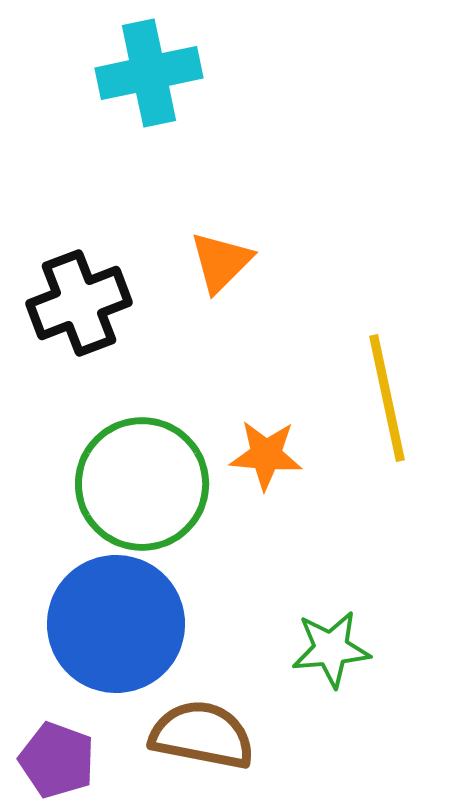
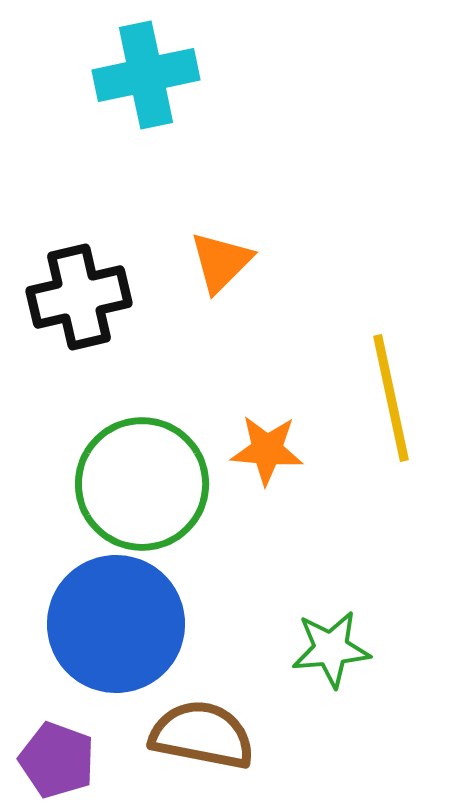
cyan cross: moved 3 px left, 2 px down
black cross: moved 6 px up; rotated 8 degrees clockwise
yellow line: moved 4 px right
orange star: moved 1 px right, 5 px up
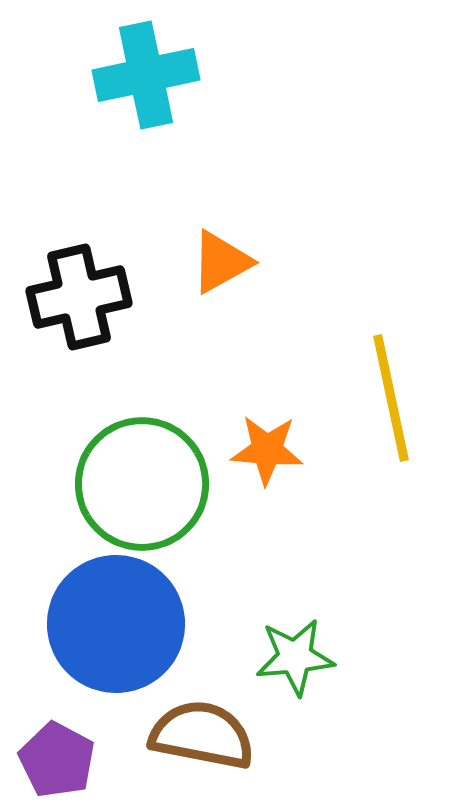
orange triangle: rotated 16 degrees clockwise
green star: moved 36 px left, 8 px down
purple pentagon: rotated 8 degrees clockwise
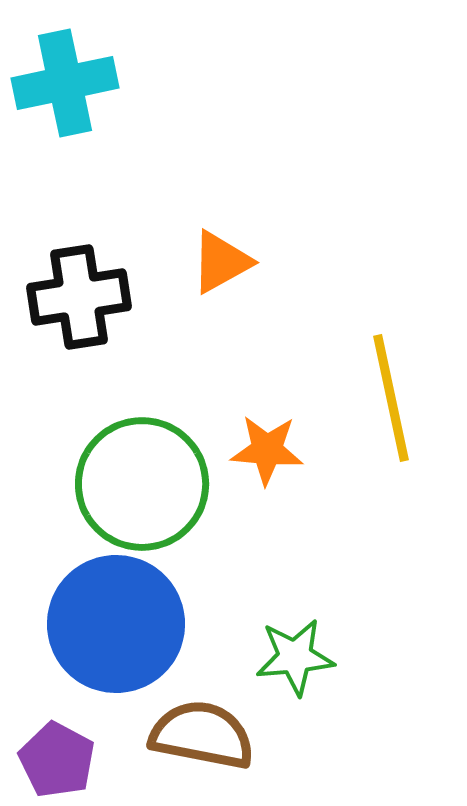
cyan cross: moved 81 px left, 8 px down
black cross: rotated 4 degrees clockwise
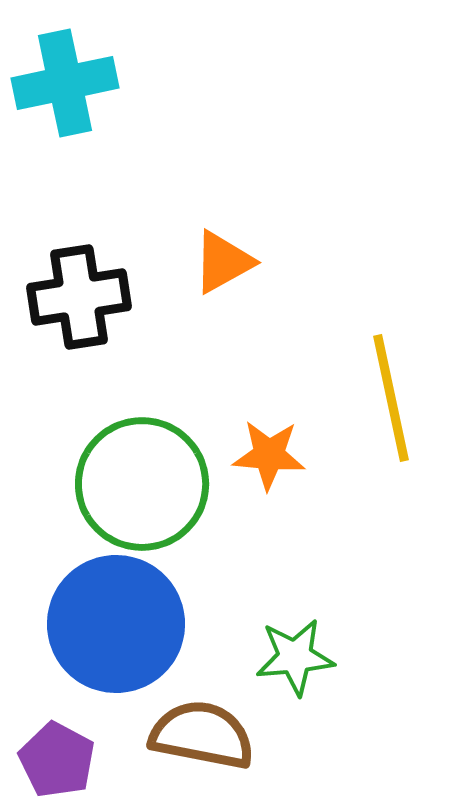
orange triangle: moved 2 px right
orange star: moved 2 px right, 5 px down
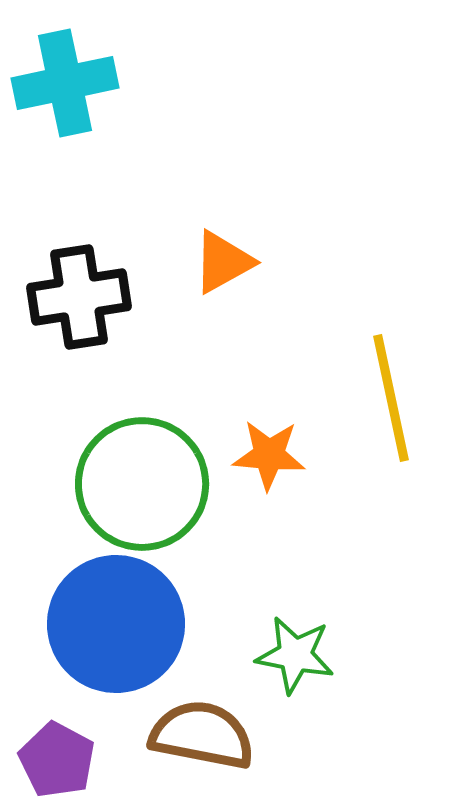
green star: moved 2 px up; rotated 16 degrees clockwise
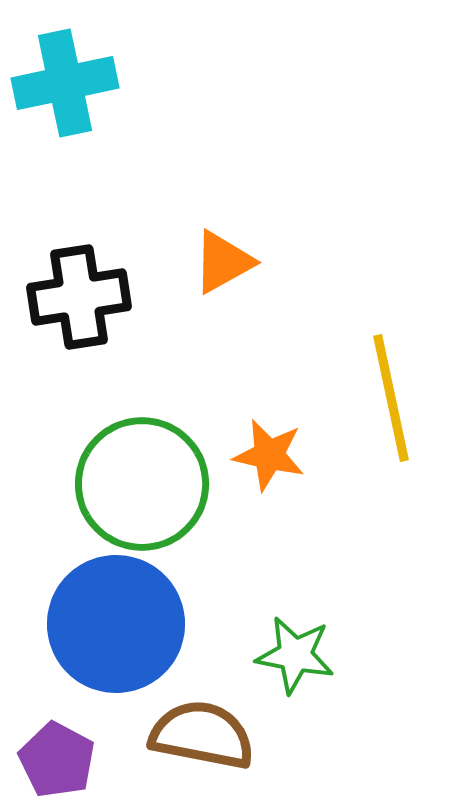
orange star: rotated 8 degrees clockwise
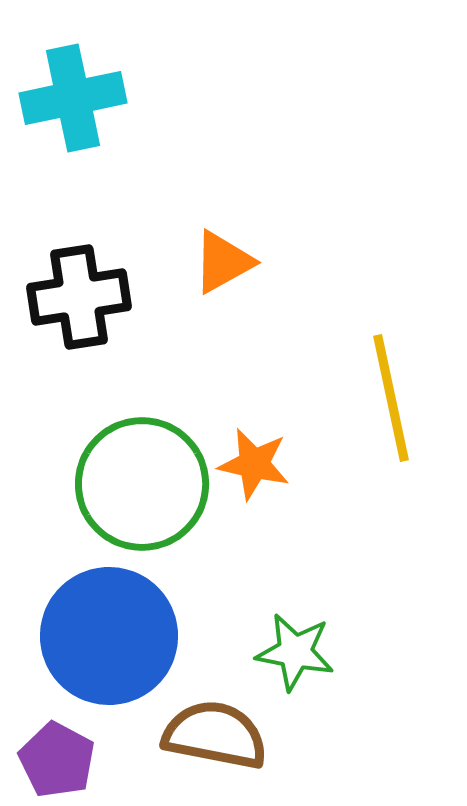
cyan cross: moved 8 px right, 15 px down
orange star: moved 15 px left, 9 px down
blue circle: moved 7 px left, 12 px down
green star: moved 3 px up
brown semicircle: moved 13 px right
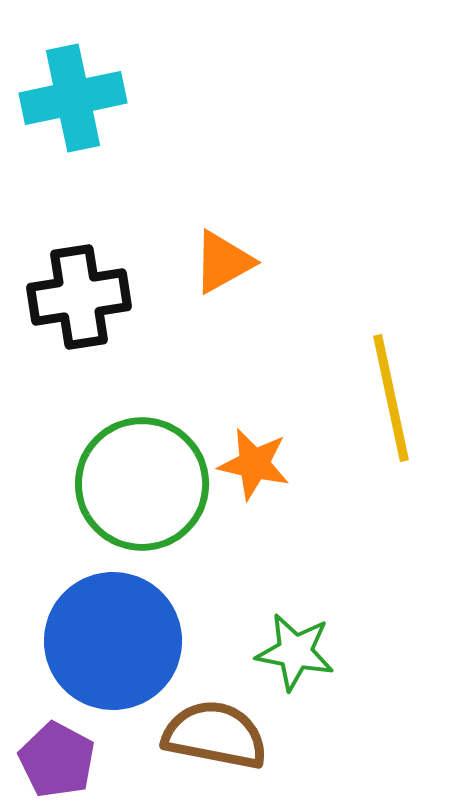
blue circle: moved 4 px right, 5 px down
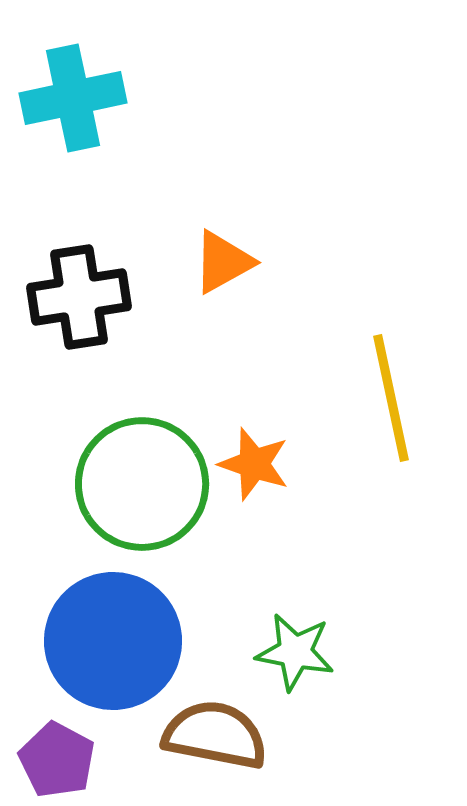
orange star: rotated 6 degrees clockwise
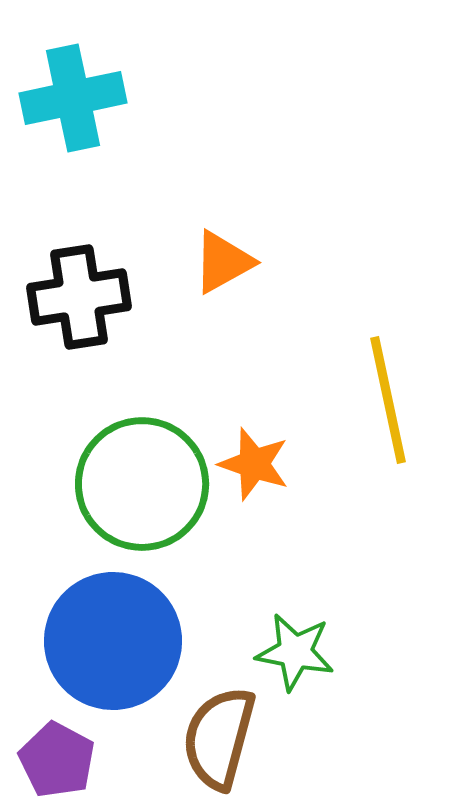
yellow line: moved 3 px left, 2 px down
brown semicircle: moved 4 px right, 3 px down; rotated 86 degrees counterclockwise
